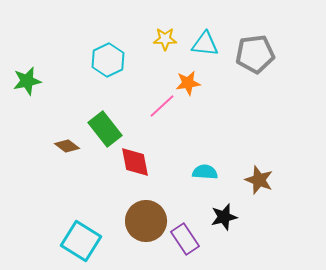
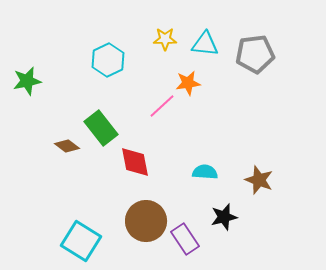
green rectangle: moved 4 px left, 1 px up
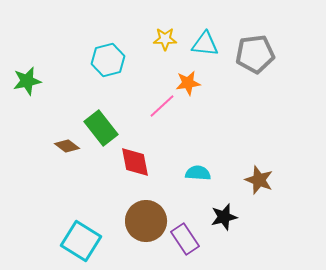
cyan hexagon: rotated 12 degrees clockwise
cyan semicircle: moved 7 px left, 1 px down
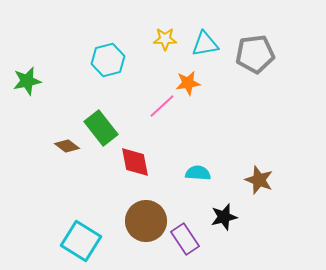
cyan triangle: rotated 16 degrees counterclockwise
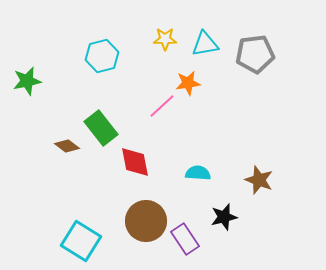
cyan hexagon: moved 6 px left, 4 px up
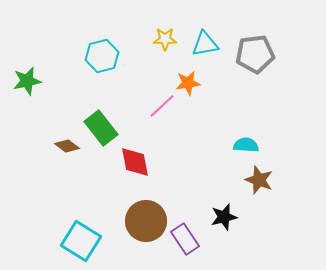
cyan semicircle: moved 48 px right, 28 px up
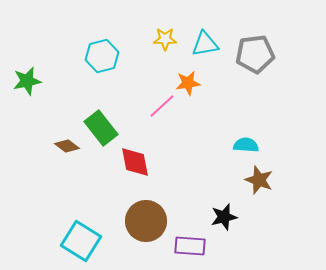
purple rectangle: moved 5 px right, 7 px down; rotated 52 degrees counterclockwise
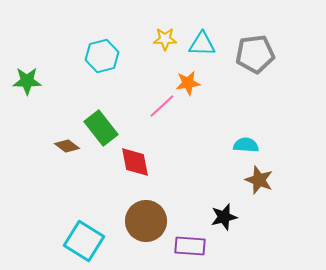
cyan triangle: moved 3 px left; rotated 12 degrees clockwise
green star: rotated 12 degrees clockwise
cyan square: moved 3 px right
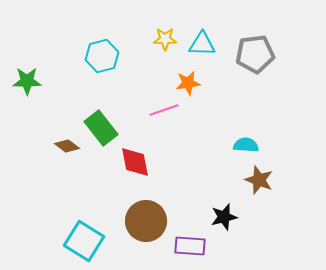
pink line: moved 2 px right, 4 px down; rotated 24 degrees clockwise
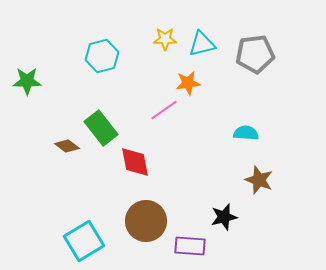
cyan triangle: rotated 16 degrees counterclockwise
pink line: rotated 16 degrees counterclockwise
cyan semicircle: moved 12 px up
cyan square: rotated 27 degrees clockwise
